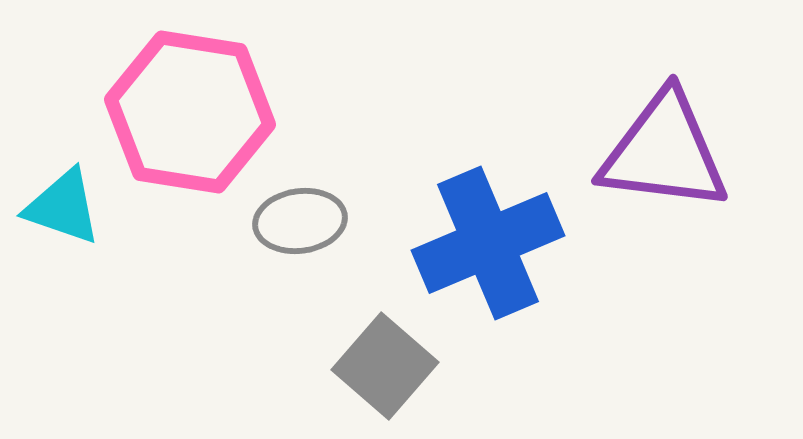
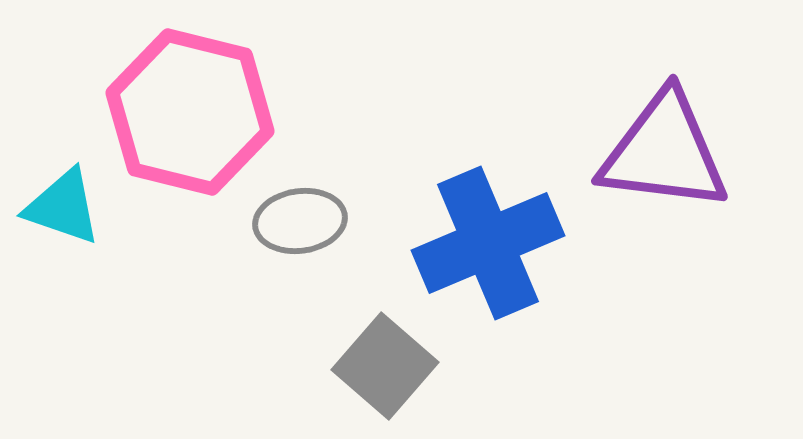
pink hexagon: rotated 5 degrees clockwise
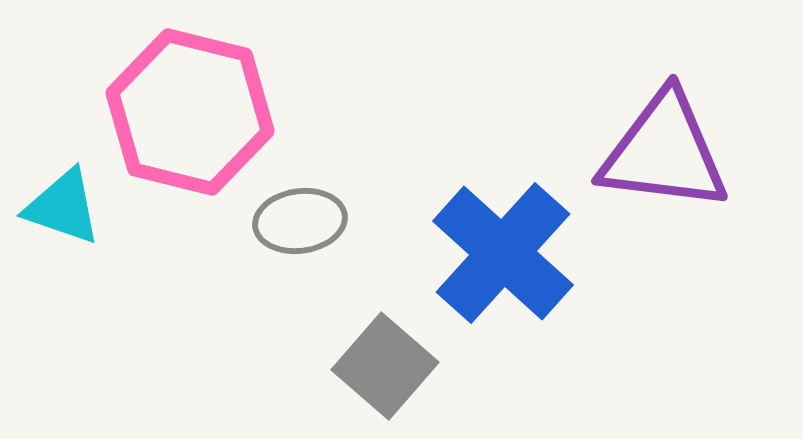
blue cross: moved 15 px right, 10 px down; rotated 25 degrees counterclockwise
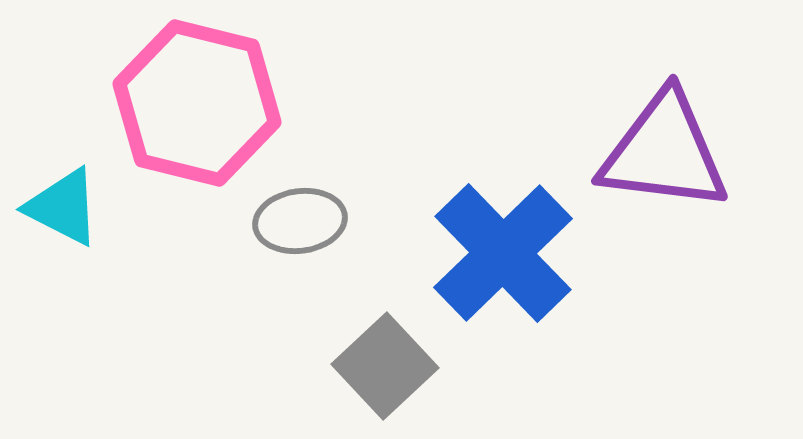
pink hexagon: moved 7 px right, 9 px up
cyan triangle: rotated 8 degrees clockwise
blue cross: rotated 4 degrees clockwise
gray square: rotated 6 degrees clockwise
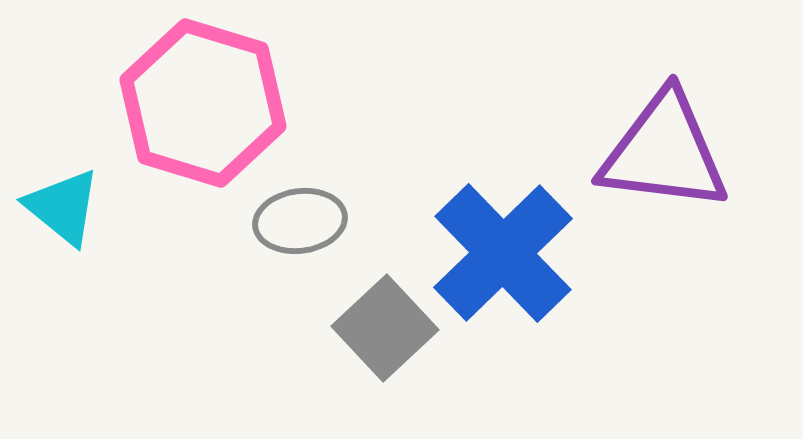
pink hexagon: moved 6 px right; rotated 3 degrees clockwise
cyan triangle: rotated 12 degrees clockwise
gray square: moved 38 px up
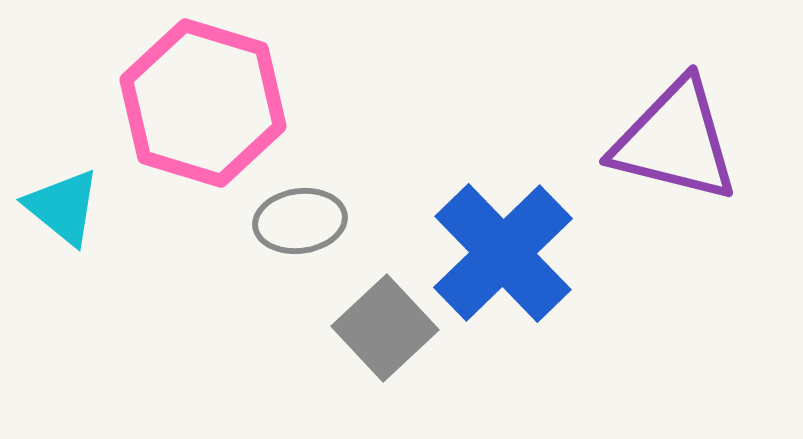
purple triangle: moved 11 px right, 11 px up; rotated 7 degrees clockwise
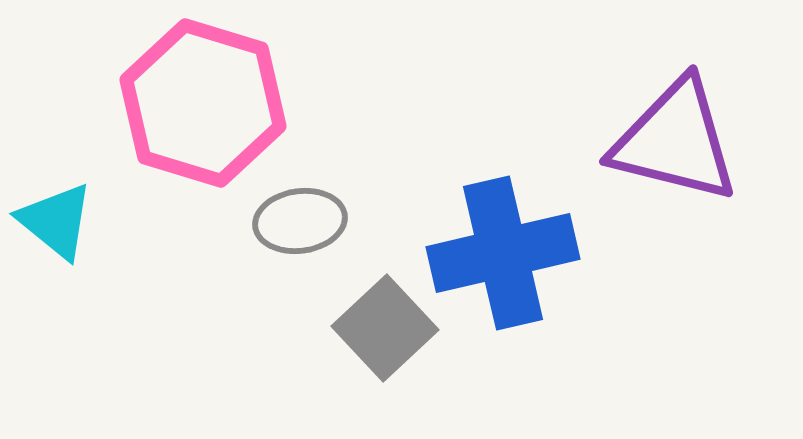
cyan triangle: moved 7 px left, 14 px down
blue cross: rotated 31 degrees clockwise
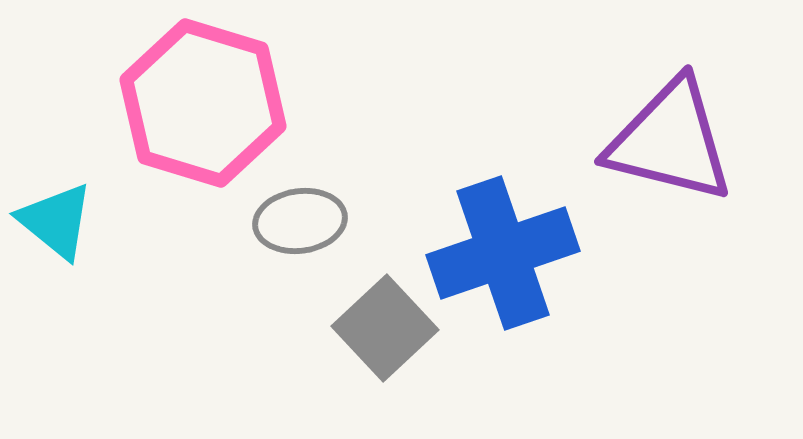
purple triangle: moved 5 px left
blue cross: rotated 6 degrees counterclockwise
